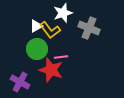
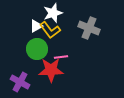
white star: moved 10 px left
red star: rotated 20 degrees counterclockwise
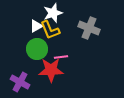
yellow L-shape: rotated 15 degrees clockwise
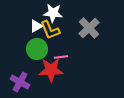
white star: rotated 24 degrees clockwise
gray cross: rotated 25 degrees clockwise
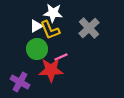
pink line: rotated 16 degrees counterclockwise
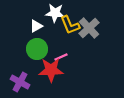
white star: moved 2 px right
yellow L-shape: moved 20 px right, 5 px up
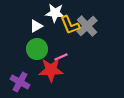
gray cross: moved 2 px left, 2 px up
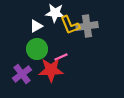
gray cross: rotated 35 degrees clockwise
purple cross: moved 2 px right, 8 px up; rotated 24 degrees clockwise
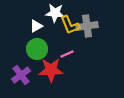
pink line: moved 6 px right, 3 px up
purple cross: moved 1 px left, 1 px down
